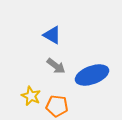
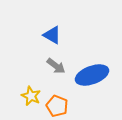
orange pentagon: rotated 15 degrees clockwise
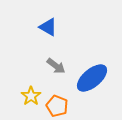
blue triangle: moved 4 px left, 8 px up
blue ellipse: moved 3 px down; rotated 20 degrees counterclockwise
yellow star: rotated 12 degrees clockwise
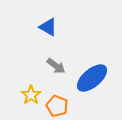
yellow star: moved 1 px up
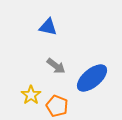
blue triangle: rotated 18 degrees counterclockwise
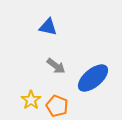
blue ellipse: moved 1 px right
yellow star: moved 5 px down
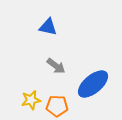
blue ellipse: moved 6 px down
yellow star: rotated 24 degrees clockwise
orange pentagon: rotated 20 degrees counterclockwise
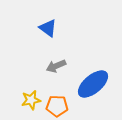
blue triangle: moved 1 px down; rotated 24 degrees clockwise
gray arrow: rotated 120 degrees clockwise
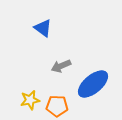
blue triangle: moved 5 px left
gray arrow: moved 5 px right
yellow star: moved 1 px left
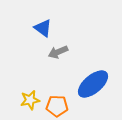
gray arrow: moved 3 px left, 14 px up
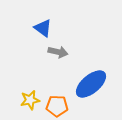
gray arrow: rotated 144 degrees counterclockwise
blue ellipse: moved 2 px left
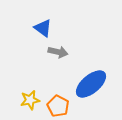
orange pentagon: moved 1 px right; rotated 25 degrees clockwise
